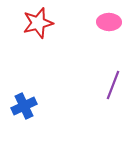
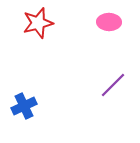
purple line: rotated 24 degrees clockwise
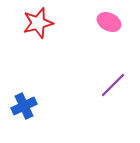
pink ellipse: rotated 25 degrees clockwise
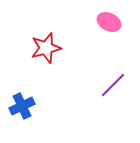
red star: moved 8 px right, 25 px down
blue cross: moved 2 px left
